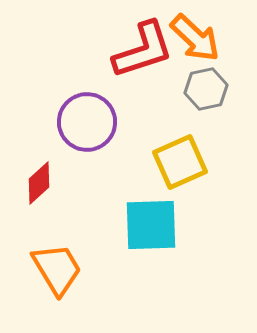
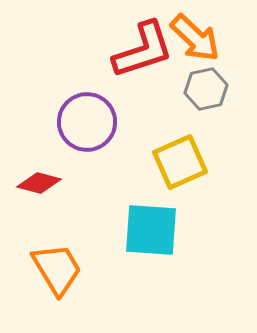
red diamond: rotated 57 degrees clockwise
cyan square: moved 5 px down; rotated 6 degrees clockwise
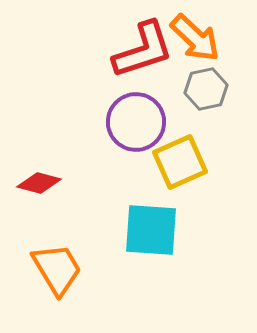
purple circle: moved 49 px right
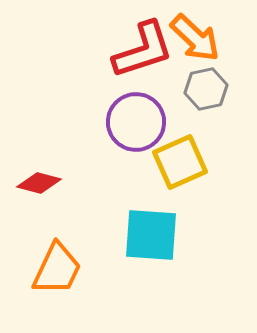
cyan square: moved 5 px down
orange trapezoid: rotated 56 degrees clockwise
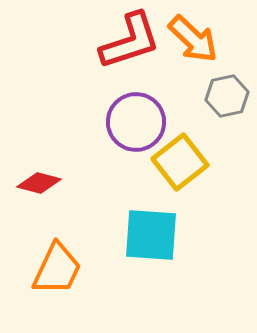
orange arrow: moved 2 px left, 1 px down
red L-shape: moved 13 px left, 9 px up
gray hexagon: moved 21 px right, 7 px down
yellow square: rotated 14 degrees counterclockwise
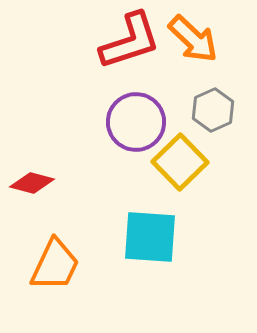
gray hexagon: moved 14 px left, 14 px down; rotated 12 degrees counterclockwise
yellow square: rotated 6 degrees counterclockwise
red diamond: moved 7 px left
cyan square: moved 1 px left, 2 px down
orange trapezoid: moved 2 px left, 4 px up
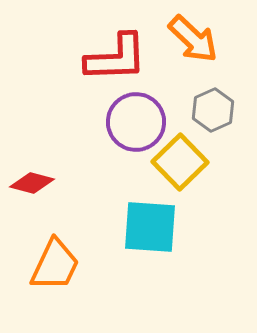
red L-shape: moved 14 px left, 17 px down; rotated 16 degrees clockwise
cyan square: moved 10 px up
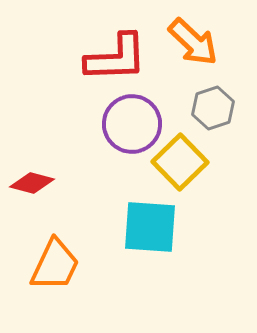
orange arrow: moved 3 px down
gray hexagon: moved 2 px up; rotated 6 degrees clockwise
purple circle: moved 4 px left, 2 px down
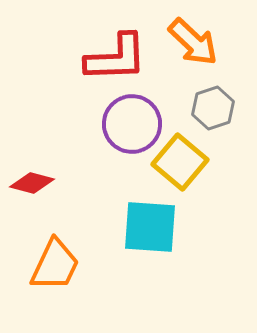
yellow square: rotated 6 degrees counterclockwise
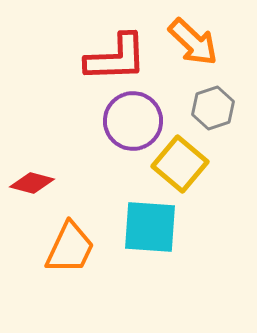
purple circle: moved 1 px right, 3 px up
yellow square: moved 2 px down
orange trapezoid: moved 15 px right, 17 px up
